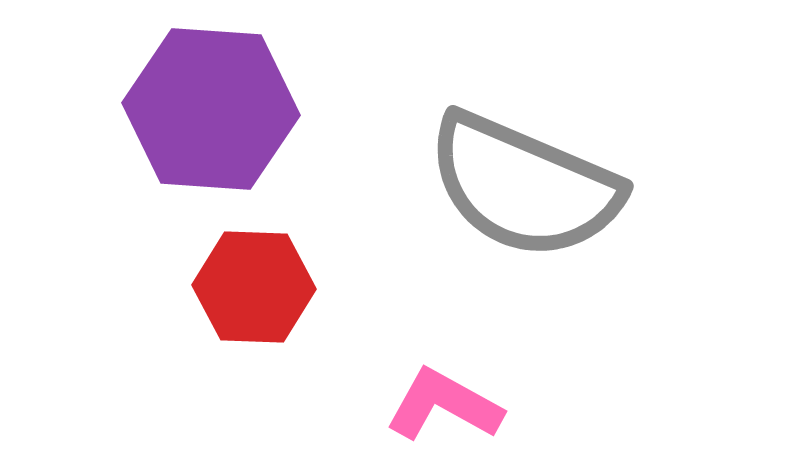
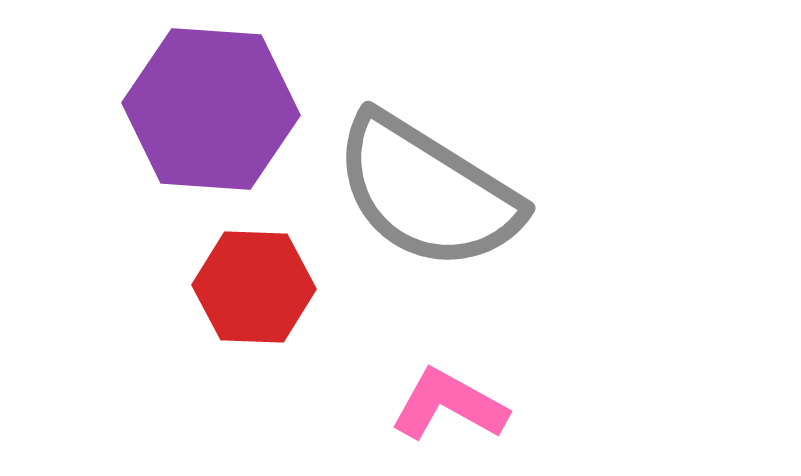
gray semicircle: moved 97 px left, 6 px down; rotated 9 degrees clockwise
pink L-shape: moved 5 px right
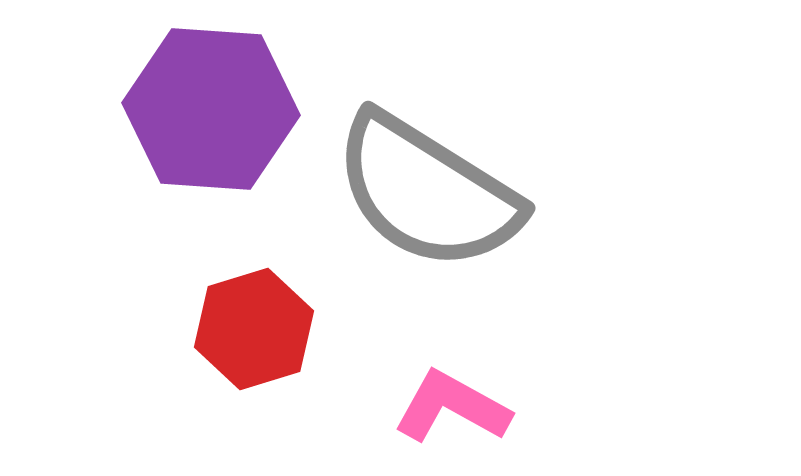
red hexagon: moved 42 px down; rotated 19 degrees counterclockwise
pink L-shape: moved 3 px right, 2 px down
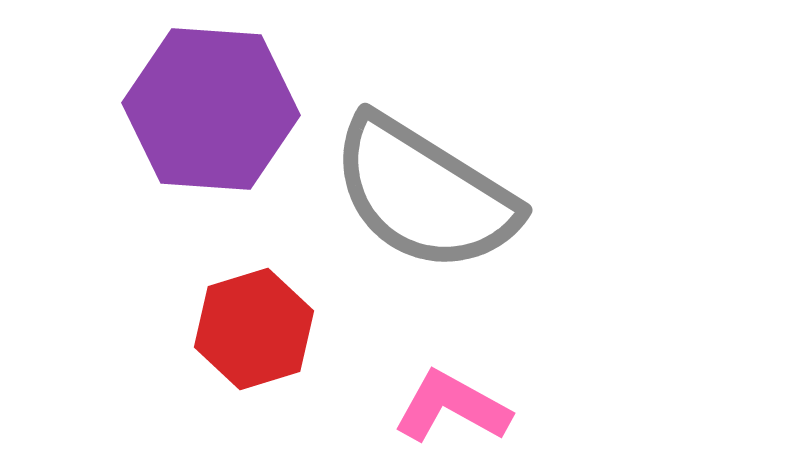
gray semicircle: moved 3 px left, 2 px down
